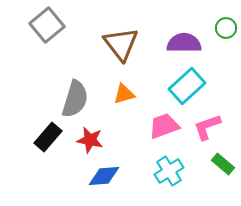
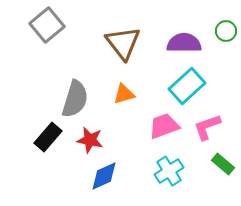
green circle: moved 3 px down
brown triangle: moved 2 px right, 1 px up
blue diamond: rotated 20 degrees counterclockwise
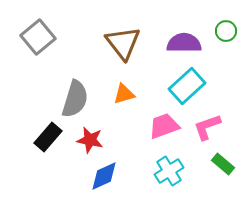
gray square: moved 9 px left, 12 px down
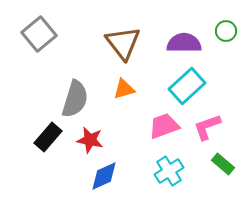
gray square: moved 1 px right, 3 px up
orange triangle: moved 5 px up
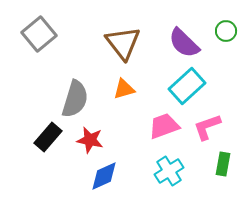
purple semicircle: rotated 136 degrees counterclockwise
green rectangle: rotated 60 degrees clockwise
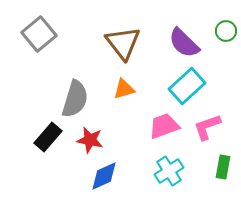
green rectangle: moved 3 px down
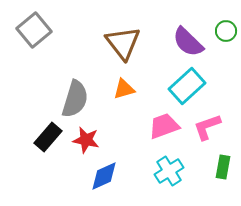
gray square: moved 5 px left, 4 px up
purple semicircle: moved 4 px right, 1 px up
red star: moved 4 px left
